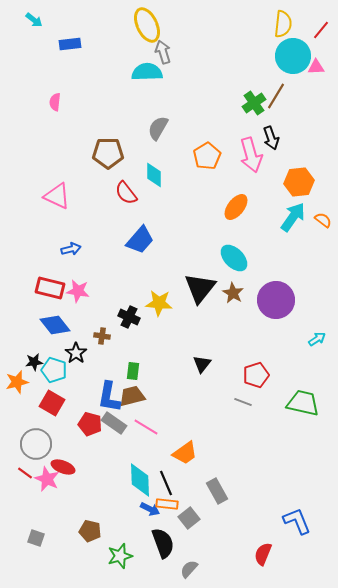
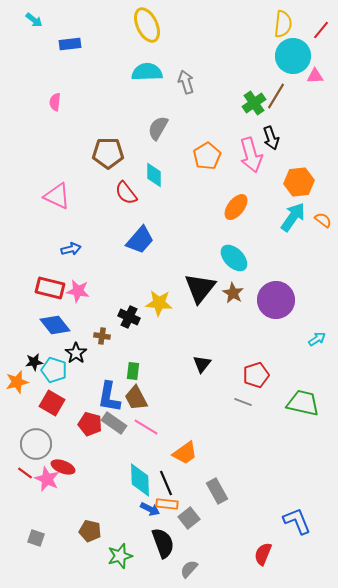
gray arrow at (163, 52): moved 23 px right, 30 px down
pink triangle at (316, 67): moved 1 px left, 9 px down
brown trapezoid at (132, 396): moved 4 px right, 2 px down; rotated 104 degrees counterclockwise
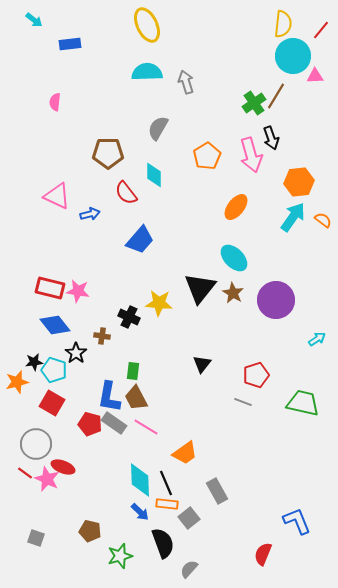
blue arrow at (71, 249): moved 19 px right, 35 px up
blue arrow at (150, 509): moved 10 px left, 3 px down; rotated 18 degrees clockwise
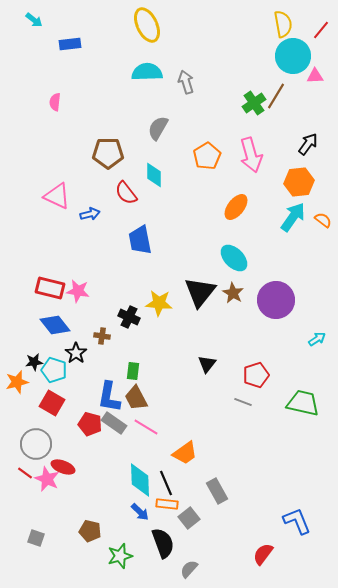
yellow semicircle at (283, 24): rotated 16 degrees counterclockwise
black arrow at (271, 138): moved 37 px right, 6 px down; rotated 125 degrees counterclockwise
blue trapezoid at (140, 240): rotated 128 degrees clockwise
black triangle at (200, 288): moved 4 px down
black triangle at (202, 364): moved 5 px right
red semicircle at (263, 554): rotated 15 degrees clockwise
